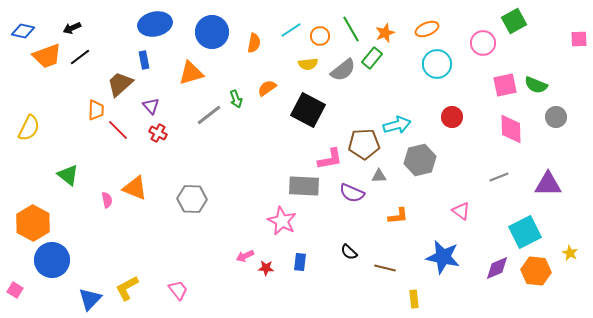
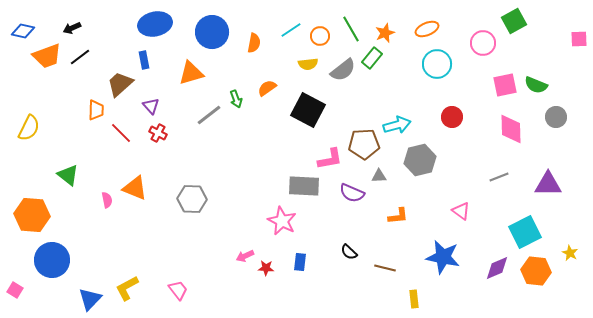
red line at (118, 130): moved 3 px right, 3 px down
orange hexagon at (33, 223): moved 1 px left, 8 px up; rotated 24 degrees counterclockwise
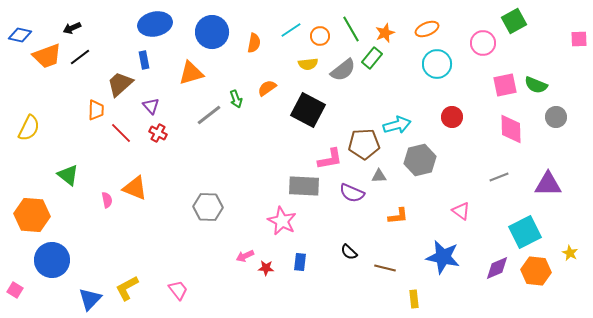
blue diamond at (23, 31): moved 3 px left, 4 px down
gray hexagon at (192, 199): moved 16 px right, 8 px down
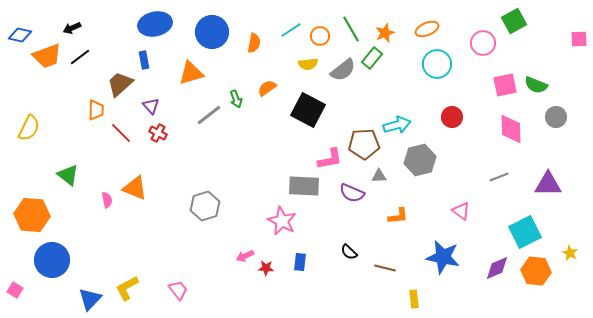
gray hexagon at (208, 207): moved 3 px left, 1 px up; rotated 20 degrees counterclockwise
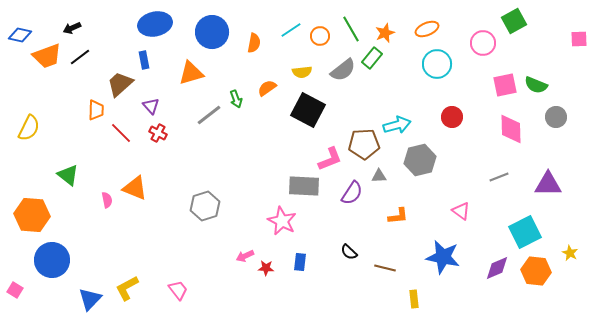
yellow semicircle at (308, 64): moved 6 px left, 8 px down
pink L-shape at (330, 159): rotated 12 degrees counterclockwise
purple semicircle at (352, 193): rotated 80 degrees counterclockwise
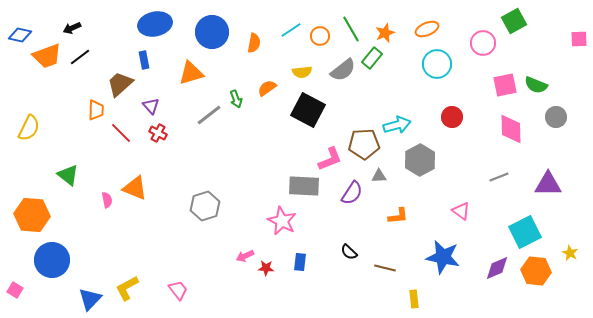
gray hexagon at (420, 160): rotated 16 degrees counterclockwise
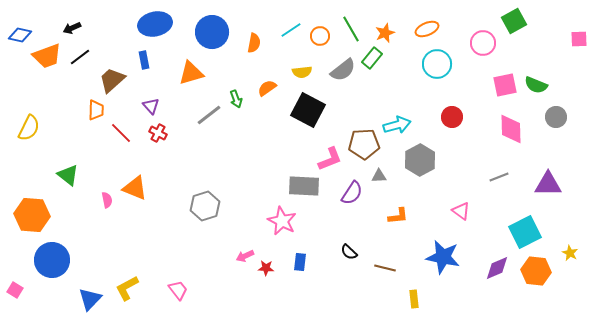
brown trapezoid at (120, 84): moved 8 px left, 4 px up
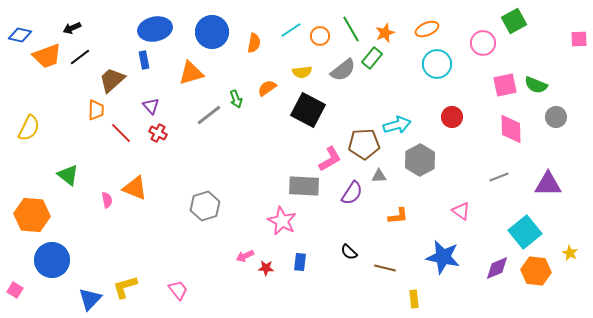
blue ellipse at (155, 24): moved 5 px down
pink L-shape at (330, 159): rotated 8 degrees counterclockwise
cyan square at (525, 232): rotated 12 degrees counterclockwise
yellow L-shape at (127, 288): moved 2 px left, 1 px up; rotated 12 degrees clockwise
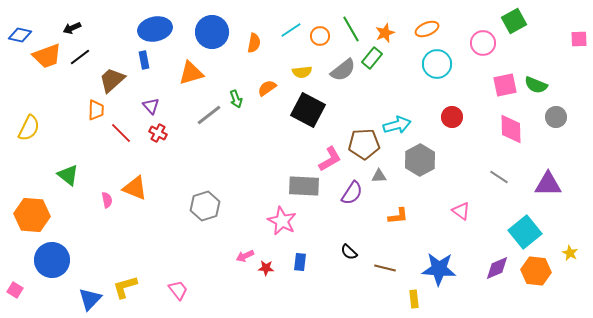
gray line at (499, 177): rotated 54 degrees clockwise
blue star at (443, 257): moved 4 px left, 12 px down; rotated 8 degrees counterclockwise
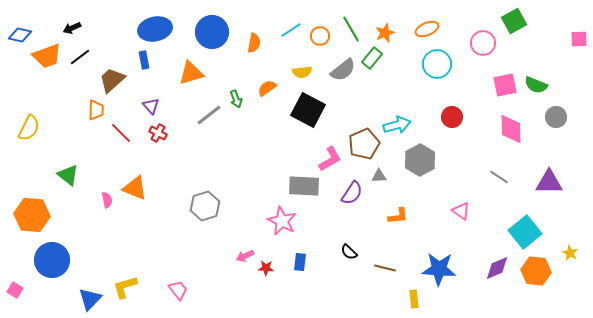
brown pentagon at (364, 144): rotated 20 degrees counterclockwise
purple triangle at (548, 184): moved 1 px right, 2 px up
